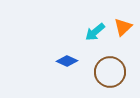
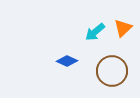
orange triangle: moved 1 px down
brown circle: moved 2 px right, 1 px up
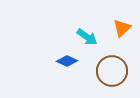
orange triangle: moved 1 px left
cyan arrow: moved 8 px left, 5 px down; rotated 105 degrees counterclockwise
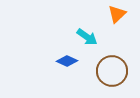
orange triangle: moved 5 px left, 14 px up
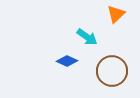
orange triangle: moved 1 px left
